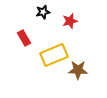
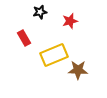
black star: moved 3 px left
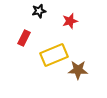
black star: moved 1 px left, 1 px up
red rectangle: rotated 56 degrees clockwise
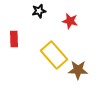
red star: rotated 28 degrees clockwise
red rectangle: moved 10 px left, 1 px down; rotated 28 degrees counterclockwise
yellow rectangle: rotated 72 degrees clockwise
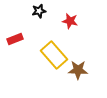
red rectangle: moved 1 px right; rotated 70 degrees clockwise
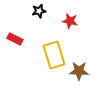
red rectangle: rotated 49 degrees clockwise
yellow rectangle: rotated 24 degrees clockwise
brown star: moved 1 px right, 1 px down
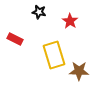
black star: moved 1 px down; rotated 24 degrees clockwise
red star: rotated 21 degrees clockwise
